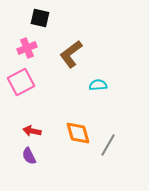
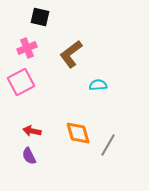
black square: moved 1 px up
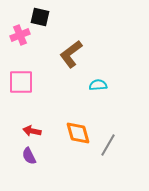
pink cross: moved 7 px left, 13 px up
pink square: rotated 28 degrees clockwise
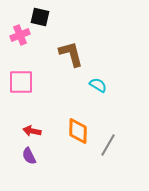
brown L-shape: rotated 112 degrees clockwise
cyan semicircle: rotated 36 degrees clockwise
orange diamond: moved 2 px up; rotated 16 degrees clockwise
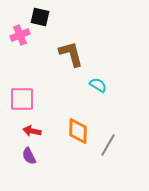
pink square: moved 1 px right, 17 px down
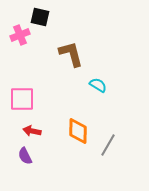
purple semicircle: moved 4 px left
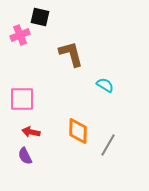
cyan semicircle: moved 7 px right
red arrow: moved 1 px left, 1 px down
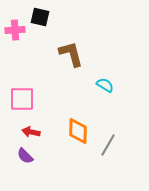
pink cross: moved 5 px left, 5 px up; rotated 18 degrees clockwise
purple semicircle: rotated 18 degrees counterclockwise
